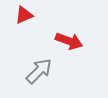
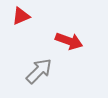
red triangle: moved 3 px left, 1 px down
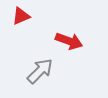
gray arrow: moved 1 px right
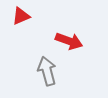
gray arrow: moved 7 px right; rotated 60 degrees counterclockwise
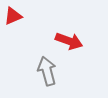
red triangle: moved 8 px left
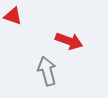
red triangle: rotated 42 degrees clockwise
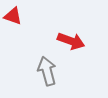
red arrow: moved 2 px right
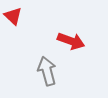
red triangle: rotated 24 degrees clockwise
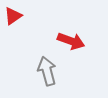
red triangle: rotated 42 degrees clockwise
